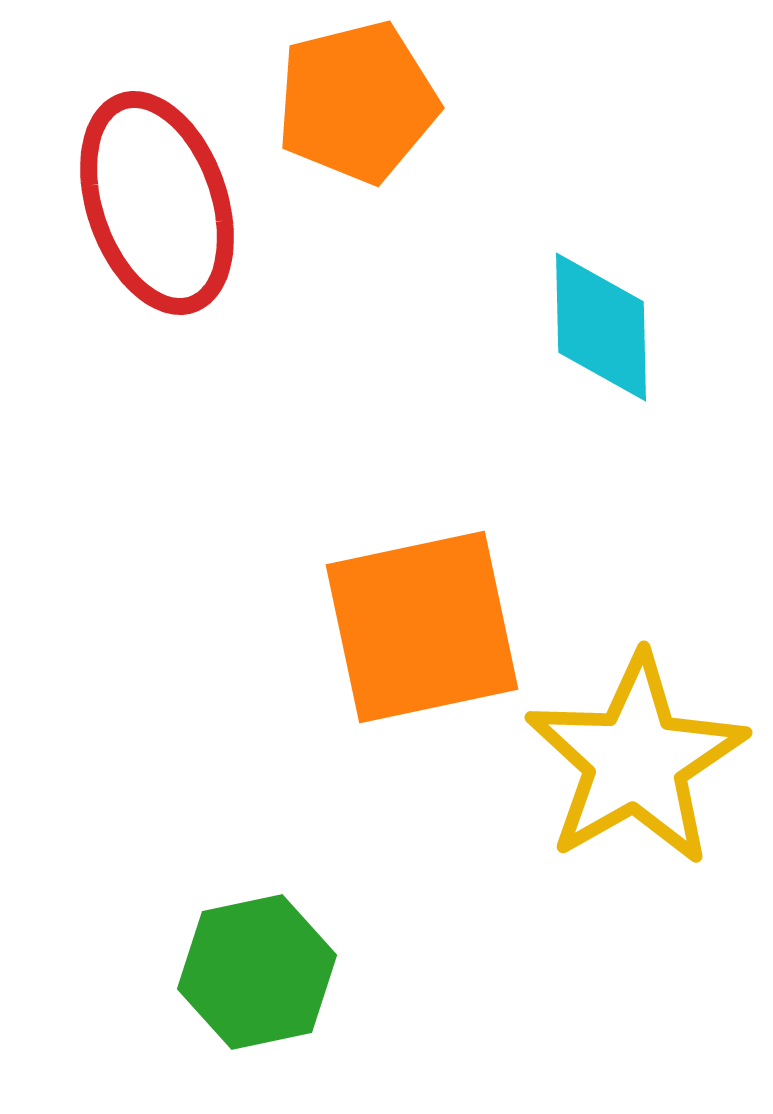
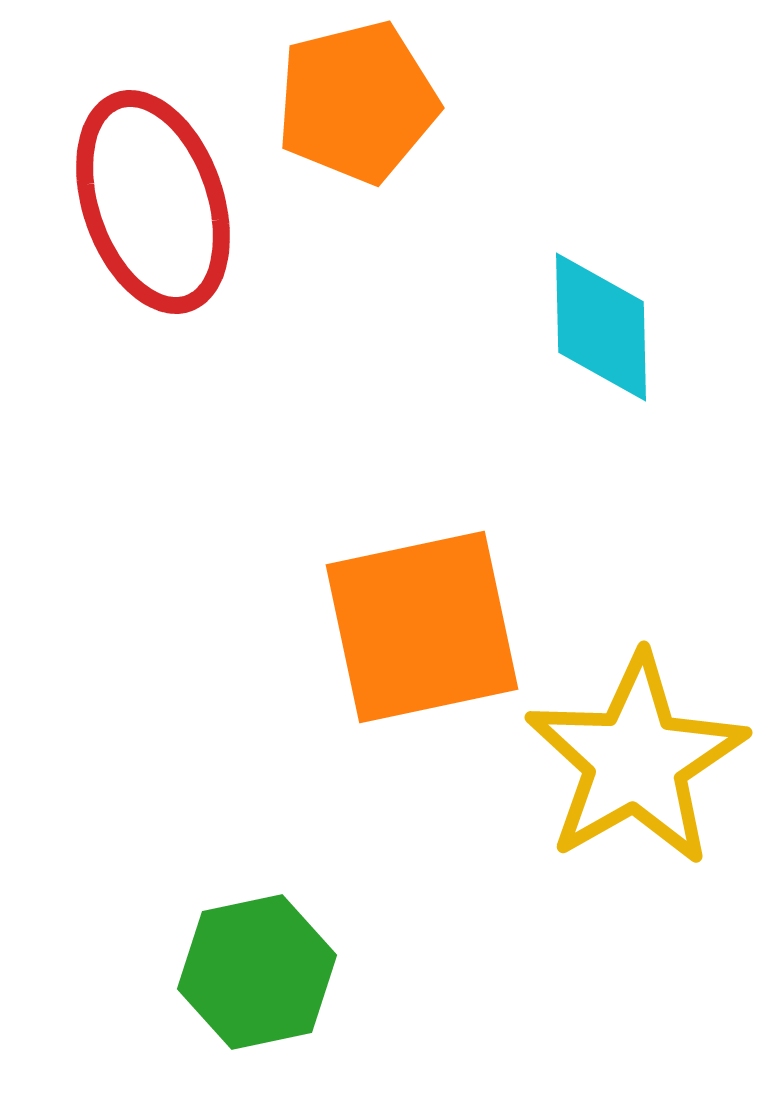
red ellipse: moved 4 px left, 1 px up
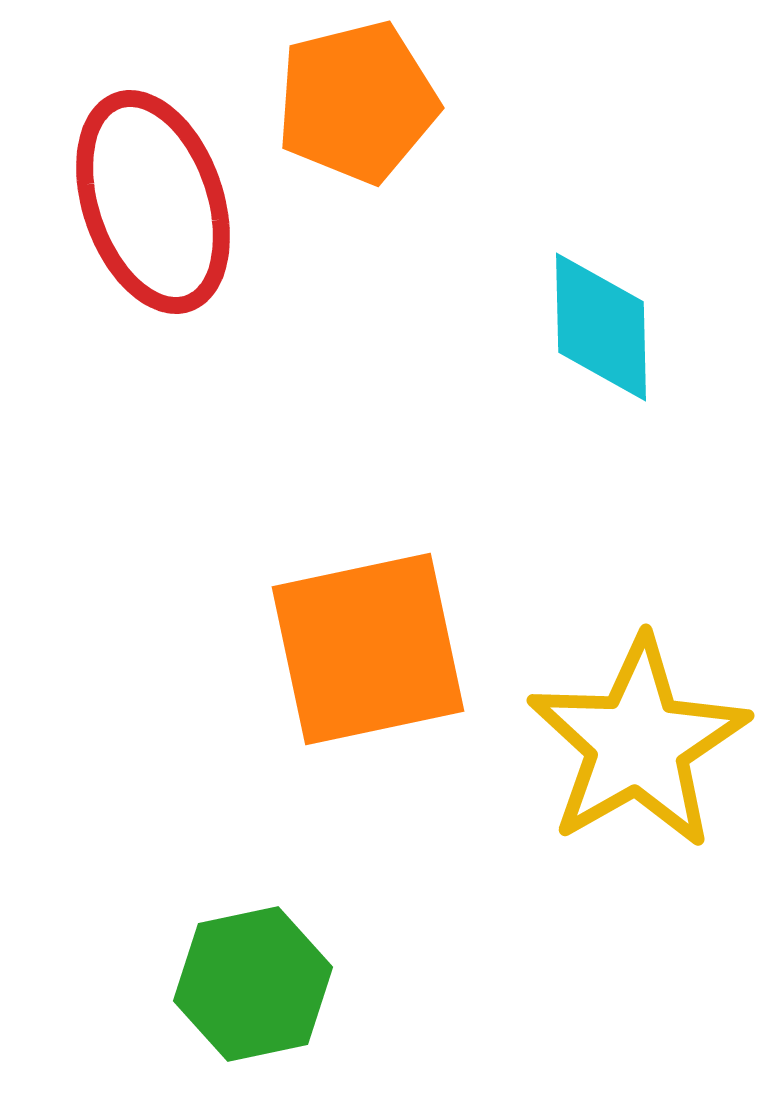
orange square: moved 54 px left, 22 px down
yellow star: moved 2 px right, 17 px up
green hexagon: moved 4 px left, 12 px down
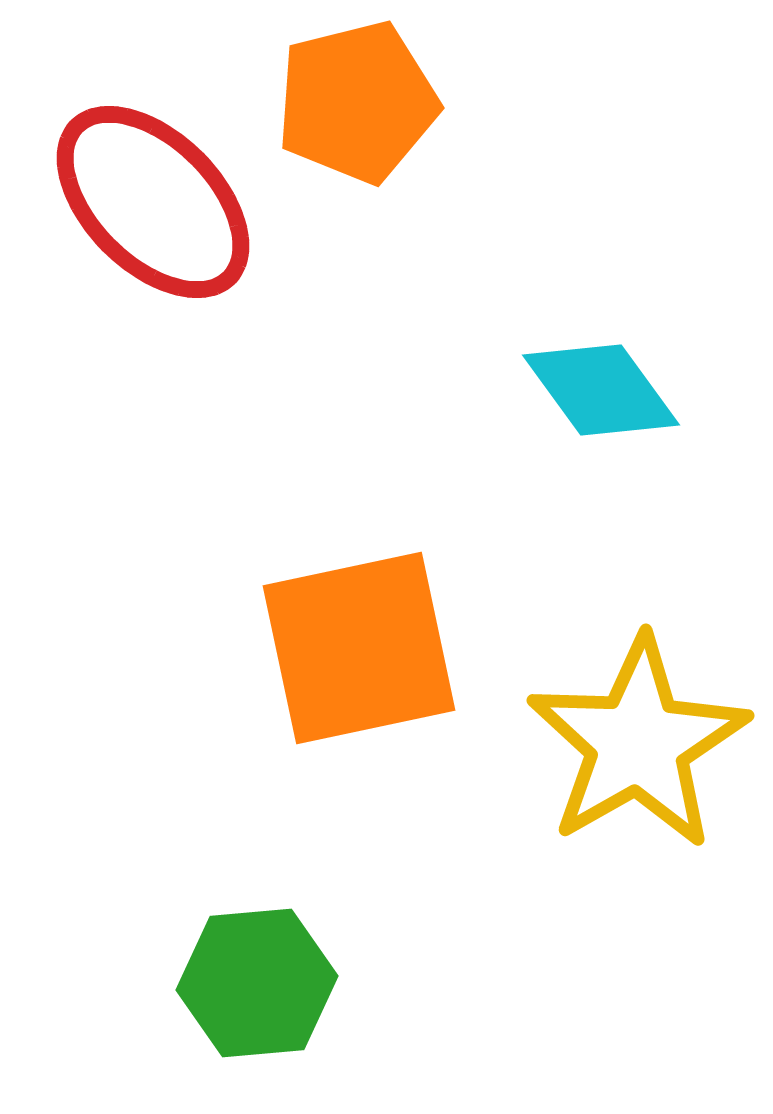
red ellipse: rotated 26 degrees counterclockwise
cyan diamond: moved 63 px down; rotated 35 degrees counterclockwise
orange square: moved 9 px left, 1 px up
green hexagon: moved 4 px right, 1 px up; rotated 7 degrees clockwise
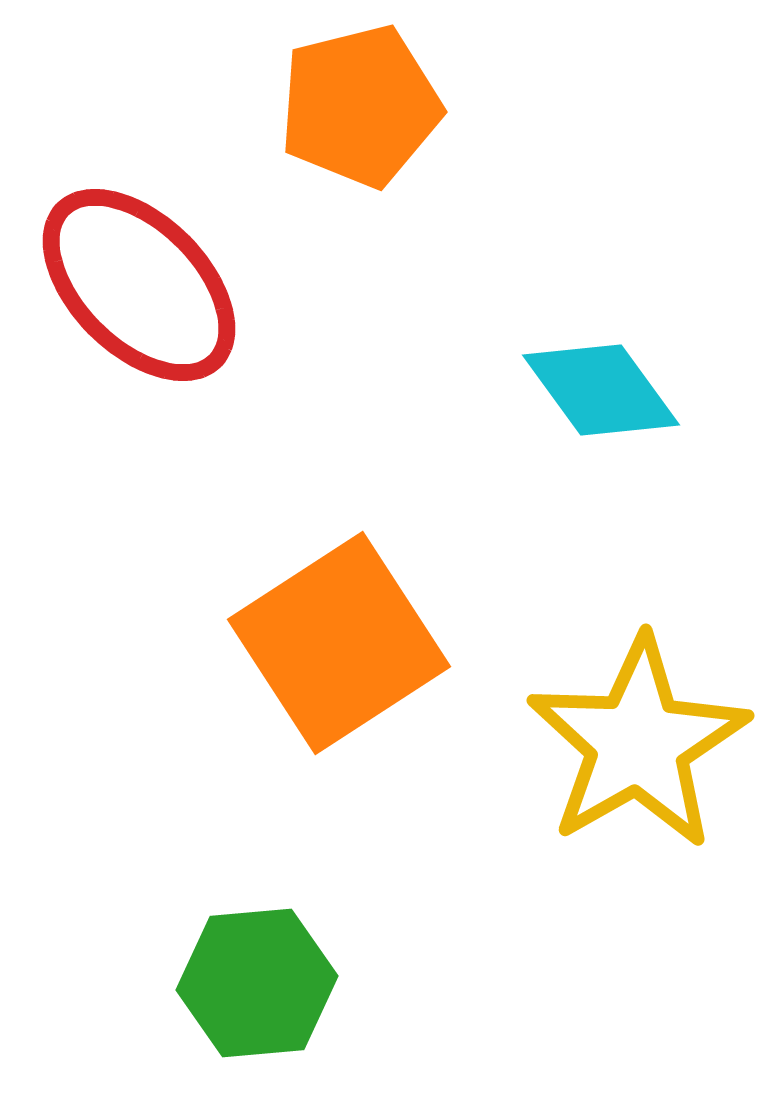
orange pentagon: moved 3 px right, 4 px down
red ellipse: moved 14 px left, 83 px down
orange square: moved 20 px left, 5 px up; rotated 21 degrees counterclockwise
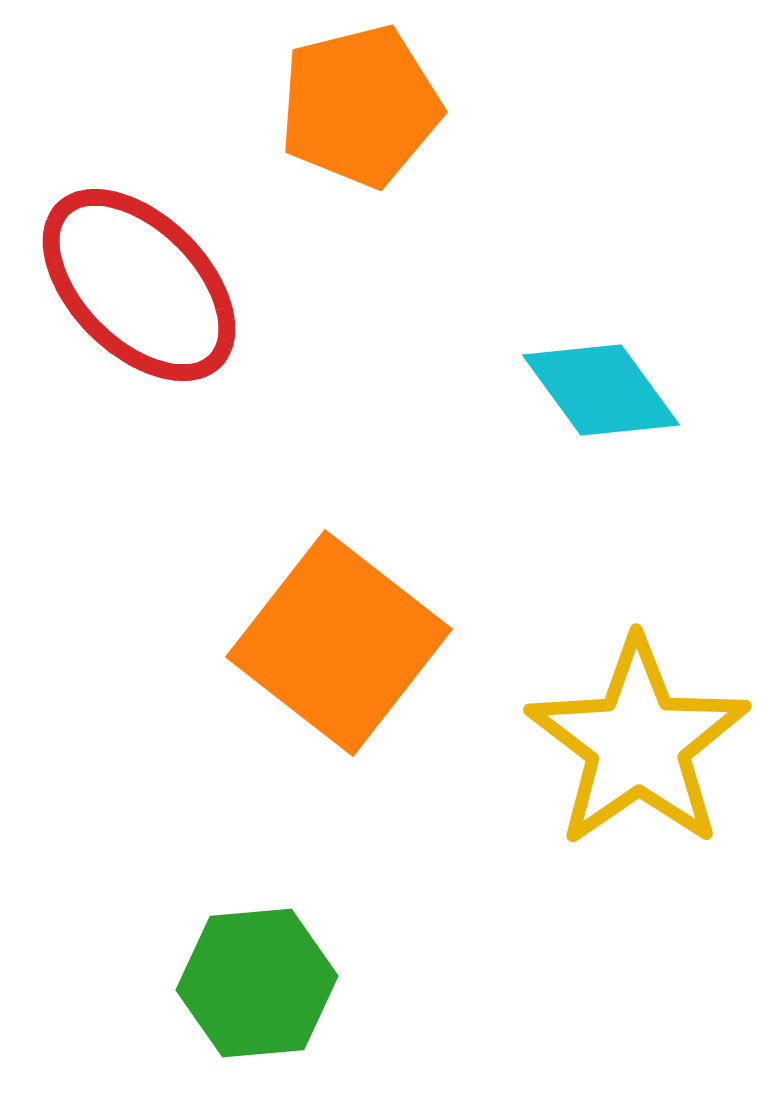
orange square: rotated 19 degrees counterclockwise
yellow star: rotated 5 degrees counterclockwise
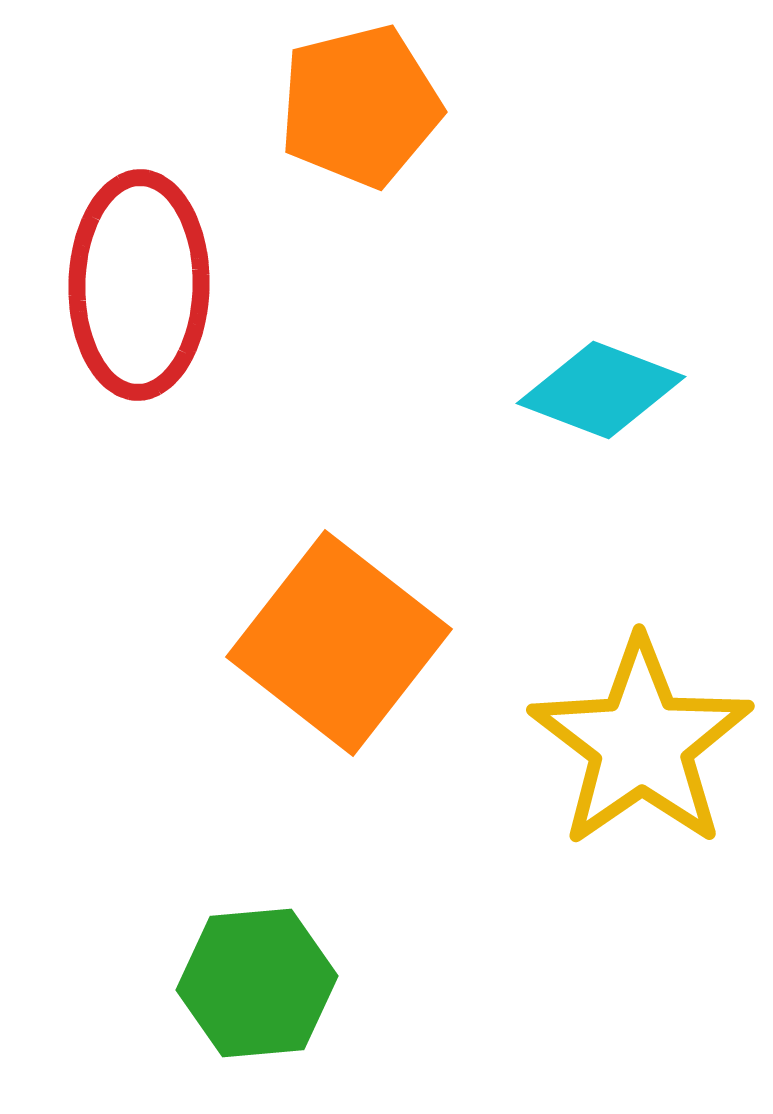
red ellipse: rotated 46 degrees clockwise
cyan diamond: rotated 33 degrees counterclockwise
yellow star: moved 3 px right
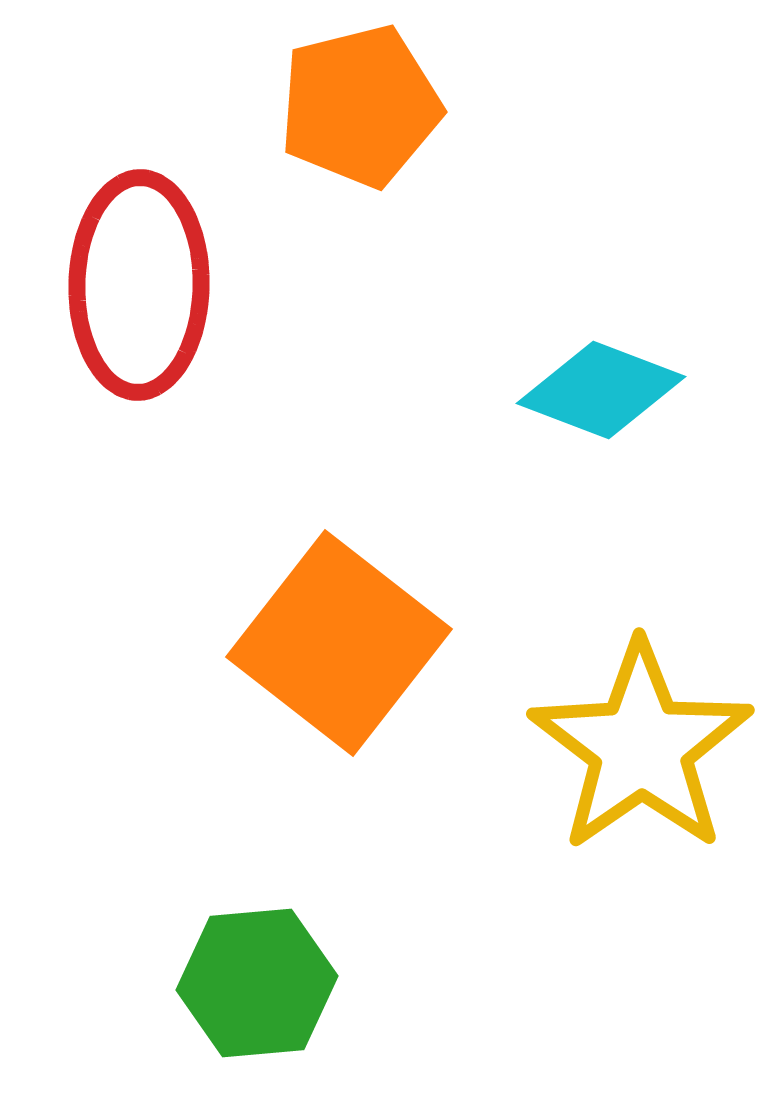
yellow star: moved 4 px down
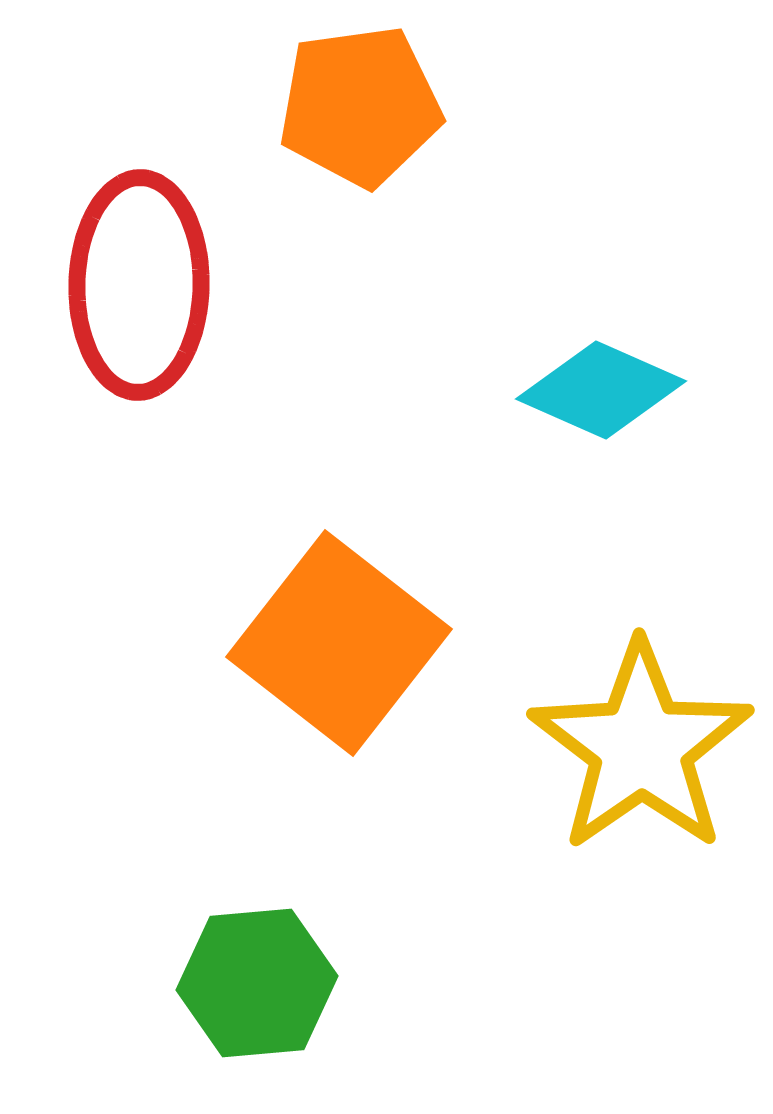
orange pentagon: rotated 6 degrees clockwise
cyan diamond: rotated 3 degrees clockwise
